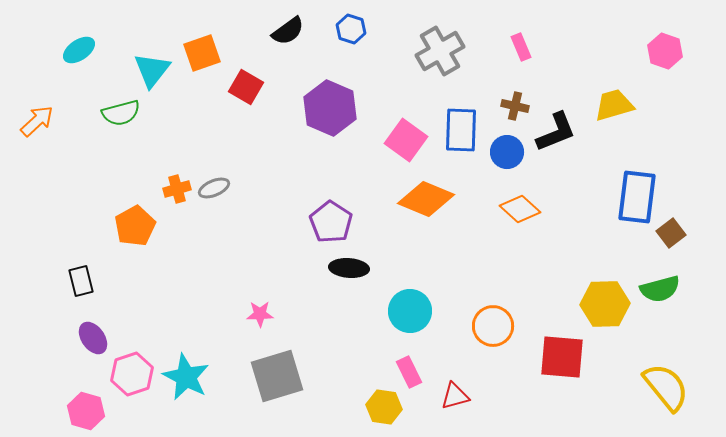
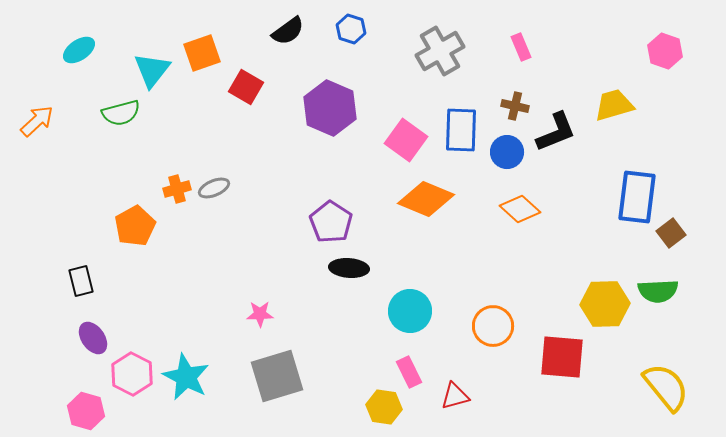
green semicircle at (660, 289): moved 2 px left, 2 px down; rotated 12 degrees clockwise
pink hexagon at (132, 374): rotated 15 degrees counterclockwise
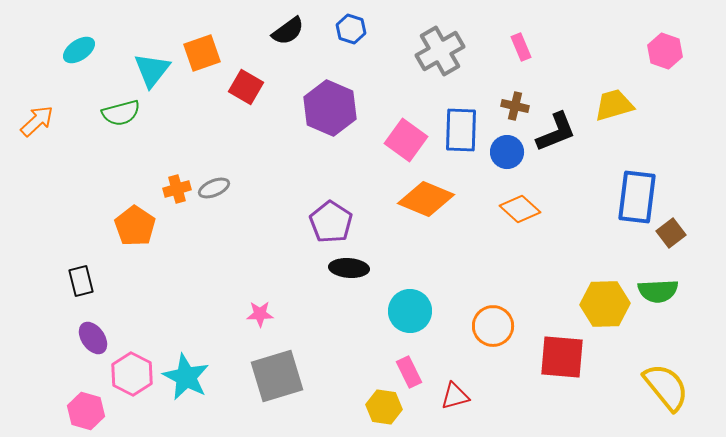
orange pentagon at (135, 226): rotated 9 degrees counterclockwise
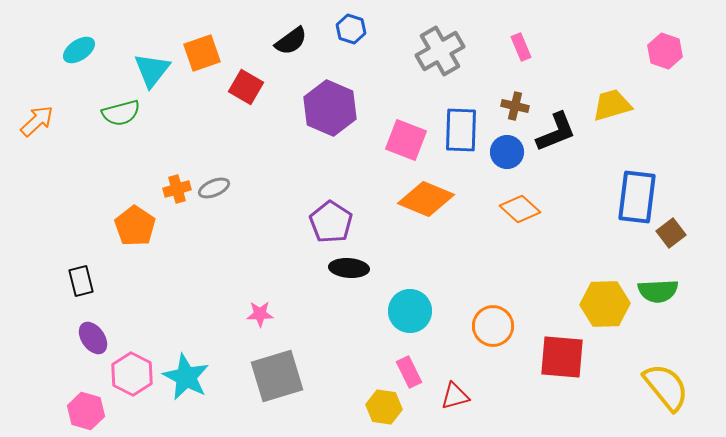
black semicircle at (288, 31): moved 3 px right, 10 px down
yellow trapezoid at (614, 105): moved 2 px left
pink square at (406, 140): rotated 15 degrees counterclockwise
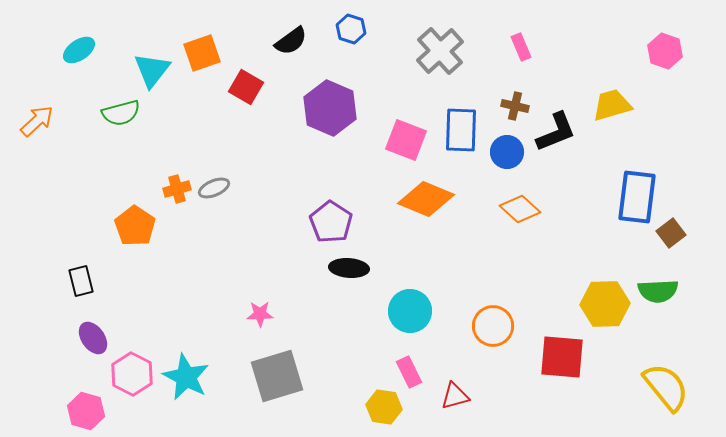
gray cross at (440, 51): rotated 12 degrees counterclockwise
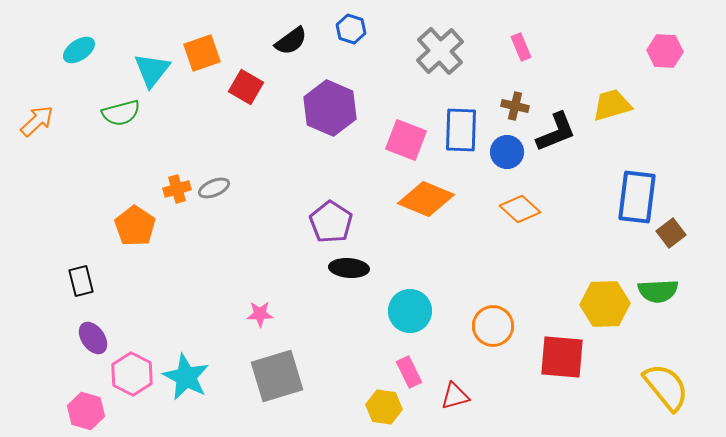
pink hexagon at (665, 51): rotated 16 degrees counterclockwise
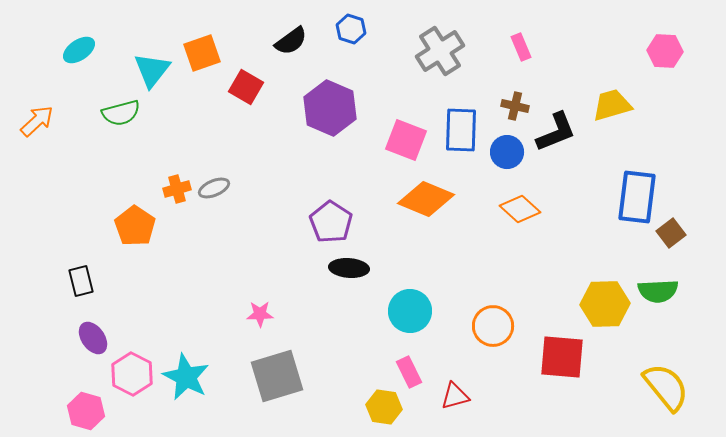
gray cross at (440, 51): rotated 9 degrees clockwise
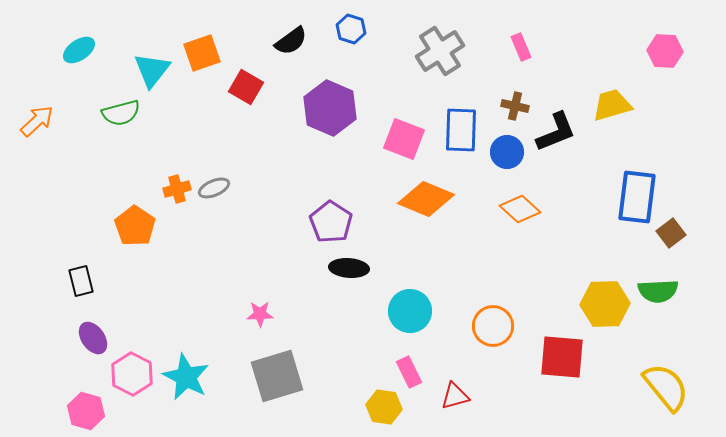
pink square at (406, 140): moved 2 px left, 1 px up
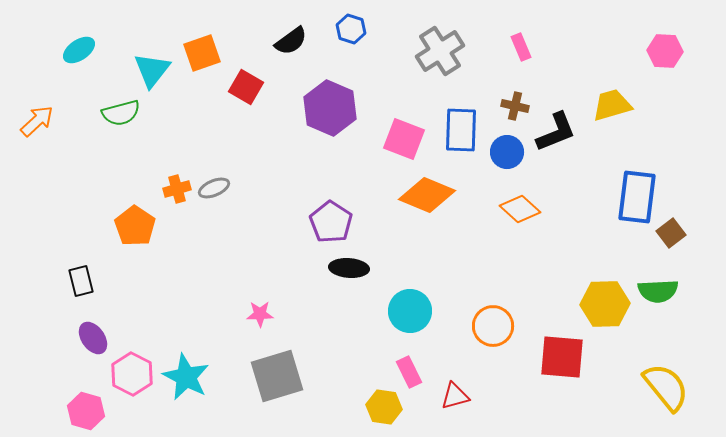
orange diamond at (426, 199): moved 1 px right, 4 px up
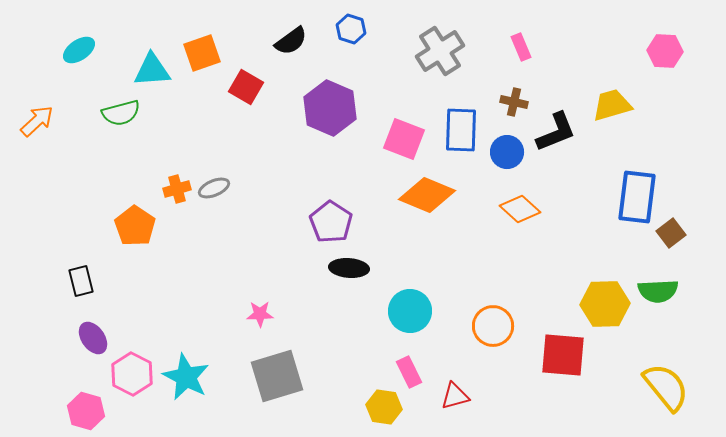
cyan triangle at (152, 70): rotated 48 degrees clockwise
brown cross at (515, 106): moved 1 px left, 4 px up
red square at (562, 357): moved 1 px right, 2 px up
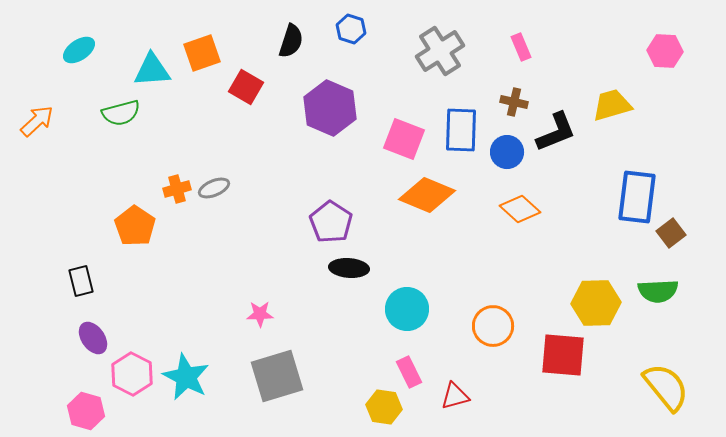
black semicircle at (291, 41): rotated 36 degrees counterclockwise
yellow hexagon at (605, 304): moved 9 px left, 1 px up
cyan circle at (410, 311): moved 3 px left, 2 px up
